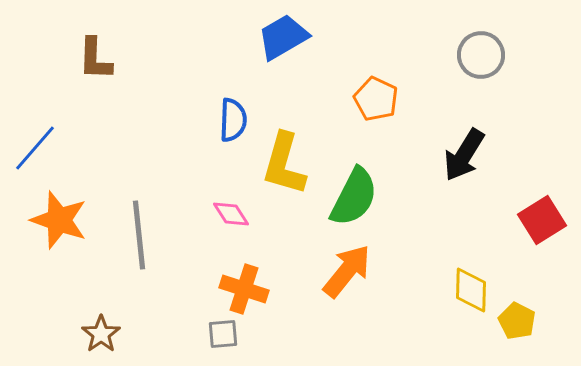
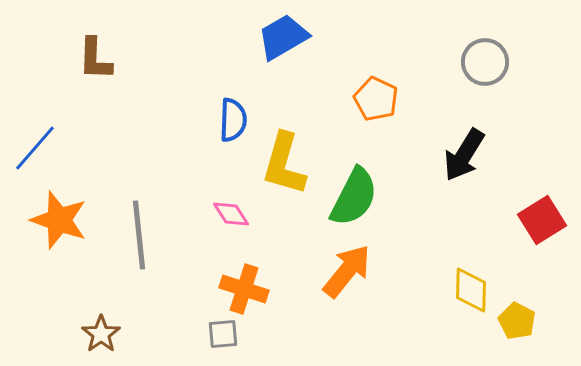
gray circle: moved 4 px right, 7 px down
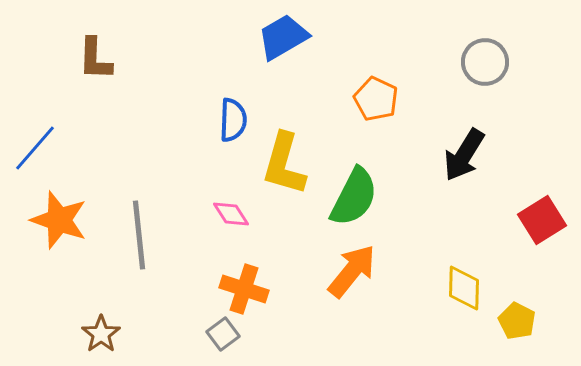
orange arrow: moved 5 px right
yellow diamond: moved 7 px left, 2 px up
gray square: rotated 32 degrees counterclockwise
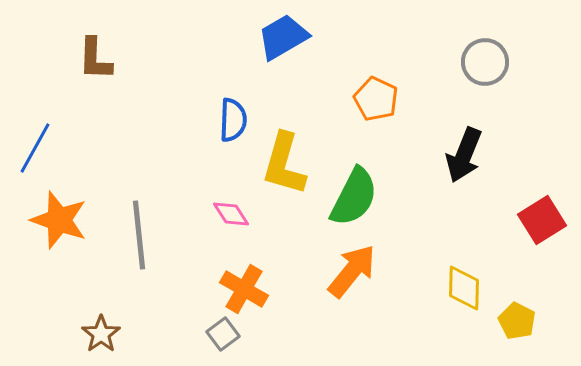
blue line: rotated 12 degrees counterclockwise
black arrow: rotated 10 degrees counterclockwise
orange cross: rotated 12 degrees clockwise
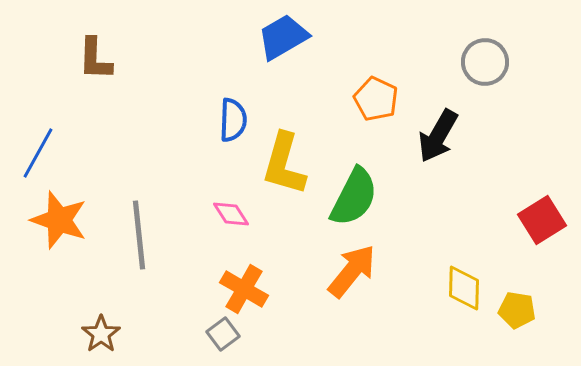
blue line: moved 3 px right, 5 px down
black arrow: moved 26 px left, 19 px up; rotated 8 degrees clockwise
yellow pentagon: moved 11 px up; rotated 18 degrees counterclockwise
